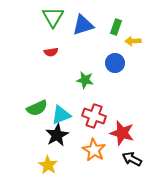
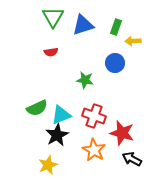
yellow star: rotated 18 degrees clockwise
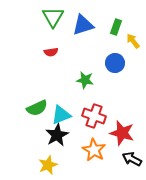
yellow arrow: rotated 56 degrees clockwise
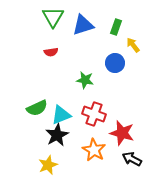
yellow arrow: moved 4 px down
red cross: moved 2 px up
